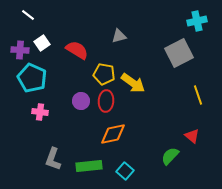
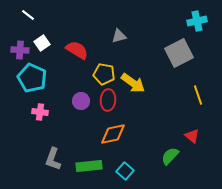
red ellipse: moved 2 px right, 1 px up
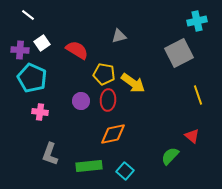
gray L-shape: moved 3 px left, 5 px up
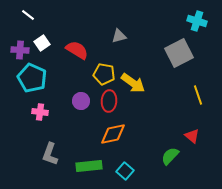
cyan cross: rotated 30 degrees clockwise
red ellipse: moved 1 px right, 1 px down
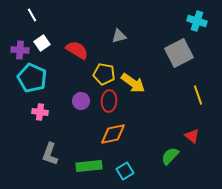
white line: moved 4 px right; rotated 24 degrees clockwise
cyan square: rotated 18 degrees clockwise
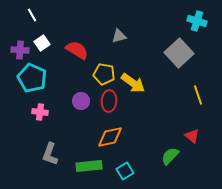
gray square: rotated 16 degrees counterclockwise
orange diamond: moved 3 px left, 3 px down
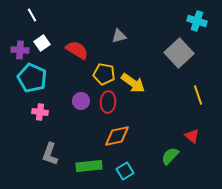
red ellipse: moved 1 px left, 1 px down
orange diamond: moved 7 px right, 1 px up
